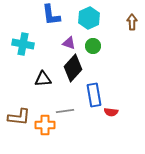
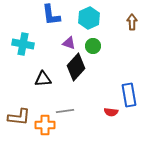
black diamond: moved 3 px right, 1 px up
blue rectangle: moved 35 px right
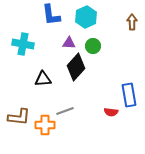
cyan hexagon: moved 3 px left, 1 px up
purple triangle: rotated 16 degrees counterclockwise
gray line: rotated 12 degrees counterclockwise
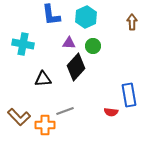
brown L-shape: rotated 40 degrees clockwise
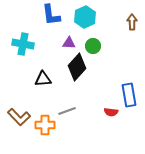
cyan hexagon: moved 1 px left
black diamond: moved 1 px right
gray line: moved 2 px right
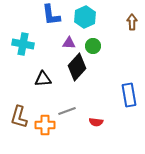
red semicircle: moved 15 px left, 10 px down
brown L-shape: rotated 60 degrees clockwise
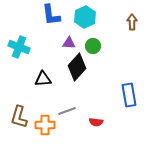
cyan cross: moved 4 px left, 3 px down; rotated 10 degrees clockwise
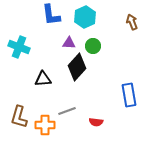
brown arrow: rotated 21 degrees counterclockwise
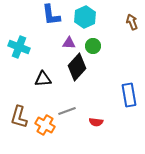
orange cross: rotated 30 degrees clockwise
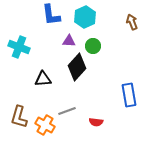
purple triangle: moved 2 px up
